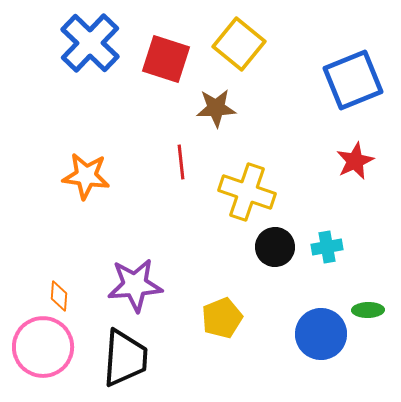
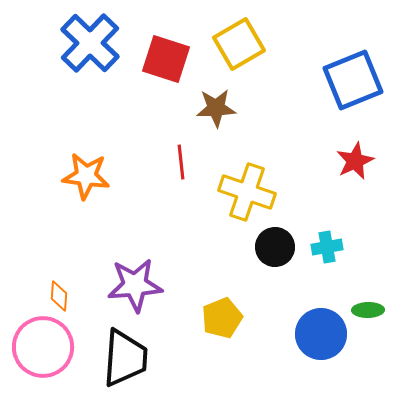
yellow square: rotated 21 degrees clockwise
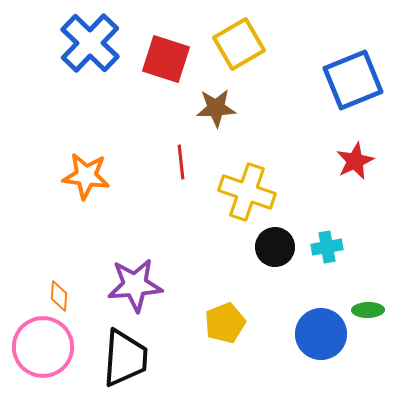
yellow pentagon: moved 3 px right, 5 px down
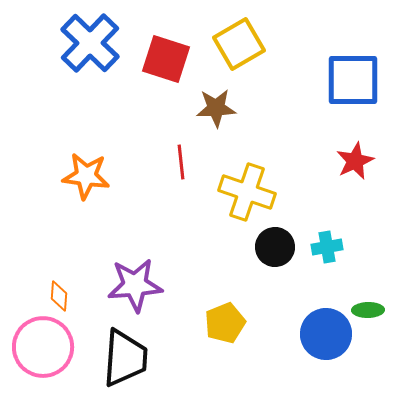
blue square: rotated 22 degrees clockwise
blue circle: moved 5 px right
